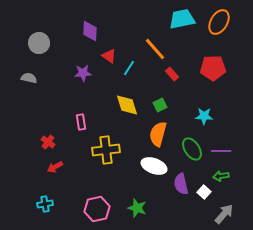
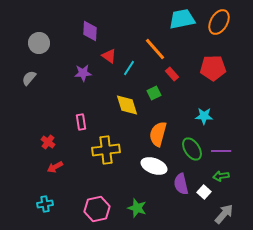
gray semicircle: rotated 63 degrees counterclockwise
green square: moved 6 px left, 12 px up
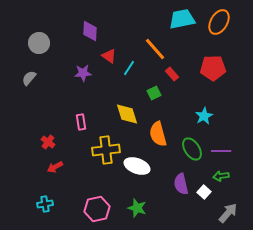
yellow diamond: moved 9 px down
cyan star: rotated 30 degrees counterclockwise
orange semicircle: rotated 30 degrees counterclockwise
white ellipse: moved 17 px left
gray arrow: moved 4 px right, 1 px up
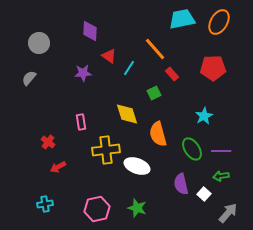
red arrow: moved 3 px right
white square: moved 2 px down
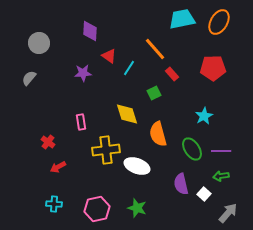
cyan cross: moved 9 px right; rotated 14 degrees clockwise
